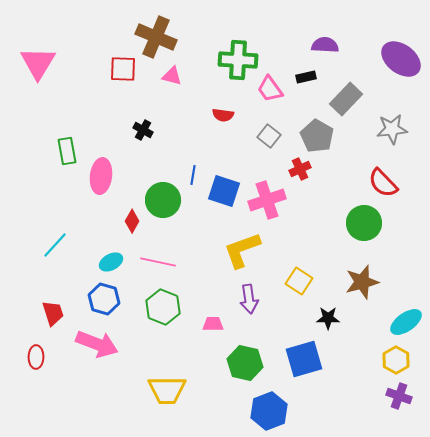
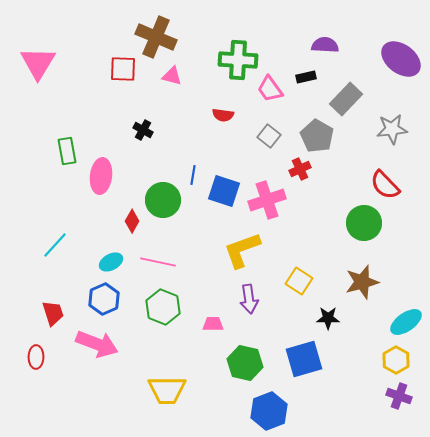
red semicircle at (383, 183): moved 2 px right, 2 px down
blue hexagon at (104, 299): rotated 20 degrees clockwise
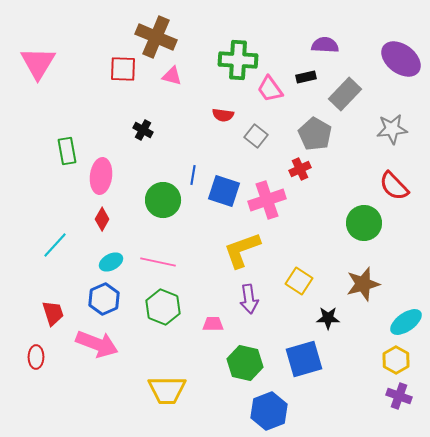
gray rectangle at (346, 99): moved 1 px left, 5 px up
gray square at (269, 136): moved 13 px left
gray pentagon at (317, 136): moved 2 px left, 2 px up
red semicircle at (385, 185): moved 9 px right, 1 px down
red diamond at (132, 221): moved 30 px left, 2 px up
brown star at (362, 282): moved 1 px right, 2 px down
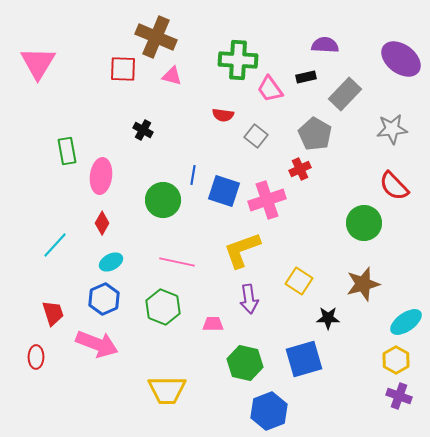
red diamond at (102, 219): moved 4 px down
pink line at (158, 262): moved 19 px right
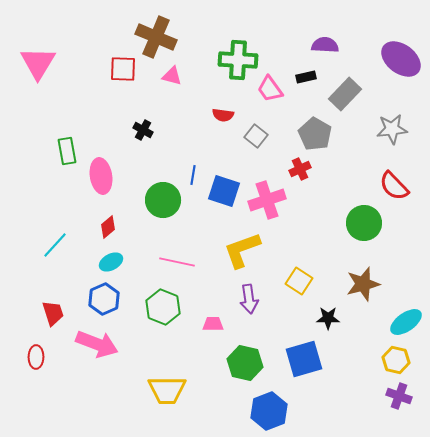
pink ellipse at (101, 176): rotated 16 degrees counterclockwise
red diamond at (102, 223): moved 6 px right, 4 px down; rotated 20 degrees clockwise
yellow hexagon at (396, 360): rotated 16 degrees counterclockwise
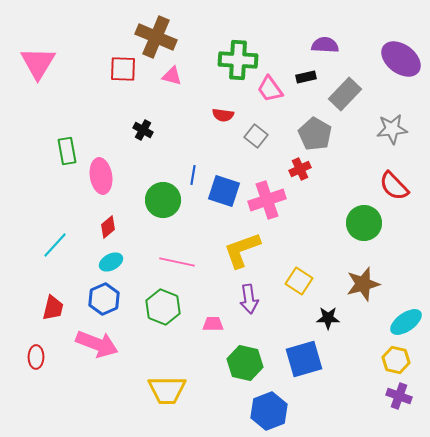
red trapezoid at (53, 313): moved 5 px up; rotated 32 degrees clockwise
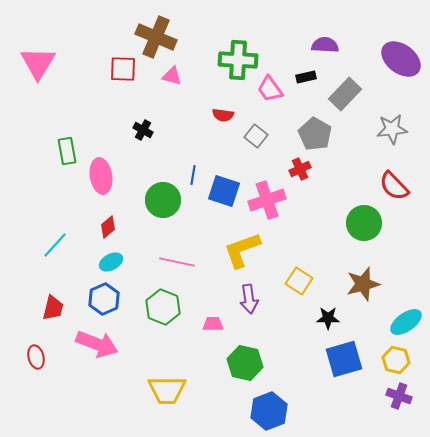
red ellipse at (36, 357): rotated 15 degrees counterclockwise
blue square at (304, 359): moved 40 px right
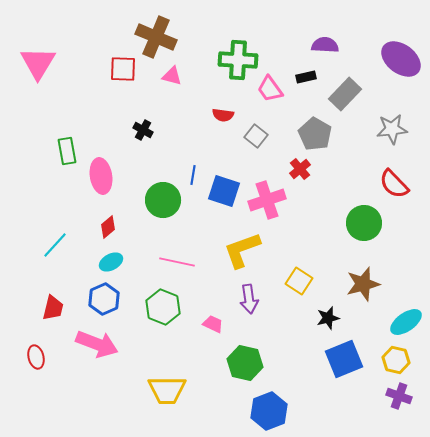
red cross at (300, 169): rotated 15 degrees counterclockwise
red semicircle at (394, 186): moved 2 px up
black star at (328, 318): rotated 15 degrees counterclockwise
pink trapezoid at (213, 324): rotated 25 degrees clockwise
blue square at (344, 359): rotated 6 degrees counterclockwise
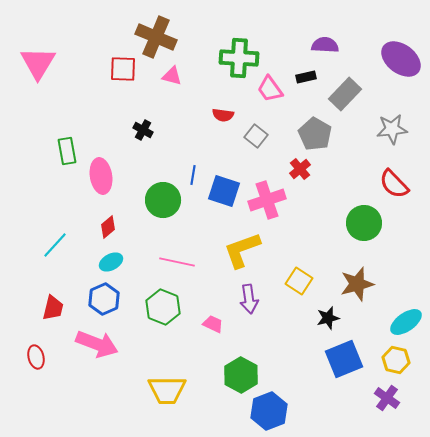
green cross at (238, 60): moved 1 px right, 2 px up
brown star at (363, 284): moved 6 px left
green hexagon at (245, 363): moved 4 px left, 12 px down; rotated 16 degrees clockwise
purple cross at (399, 396): moved 12 px left, 2 px down; rotated 15 degrees clockwise
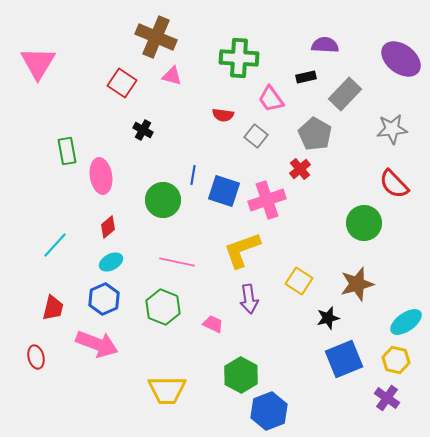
red square at (123, 69): moved 1 px left, 14 px down; rotated 32 degrees clockwise
pink trapezoid at (270, 89): moved 1 px right, 10 px down
